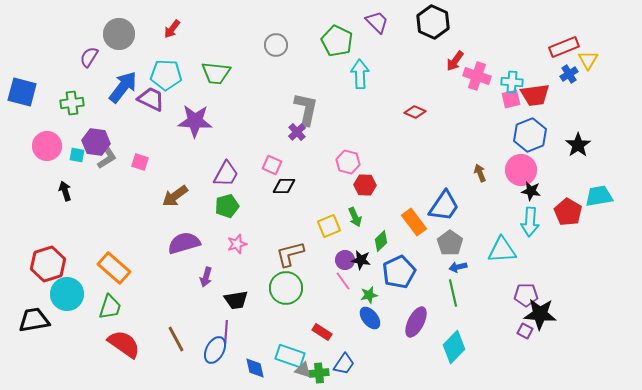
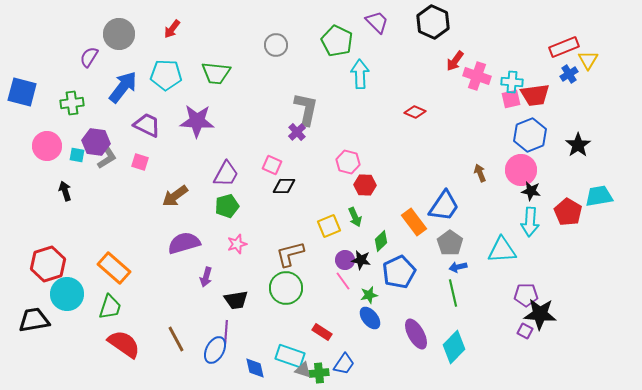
purple trapezoid at (151, 99): moved 4 px left, 26 px down
purple star at (195, 121): moved 2 px right
purple ellipse at (416, 322): moved 12 px down; rotated 56 degrees counterclockwise
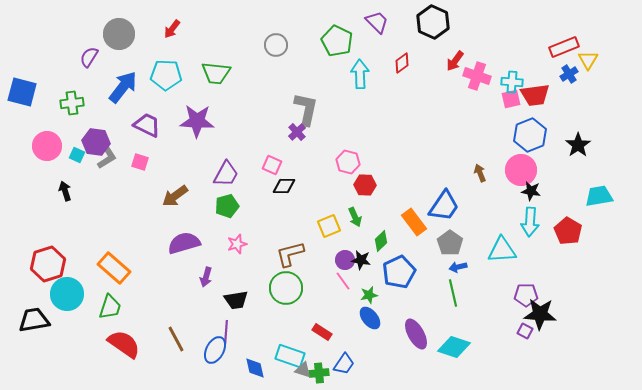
red diamond at (415, 112): moved 13 px left, 49 px up; rotated 60 degrees counterclockwise
cyan square at (77, 155): rotated 14 degrees clockwise
red pentagon at (568, 212): moved 19 px down
cyan diamond at (454, 347): rotated 64 degrees clockwise
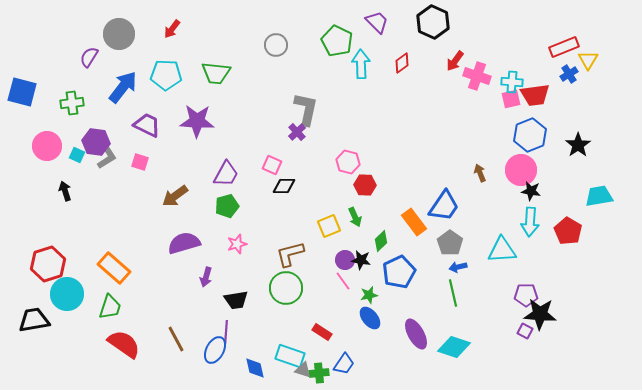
cyan arrow at (360, 74): moved 1 px right, 10 px up
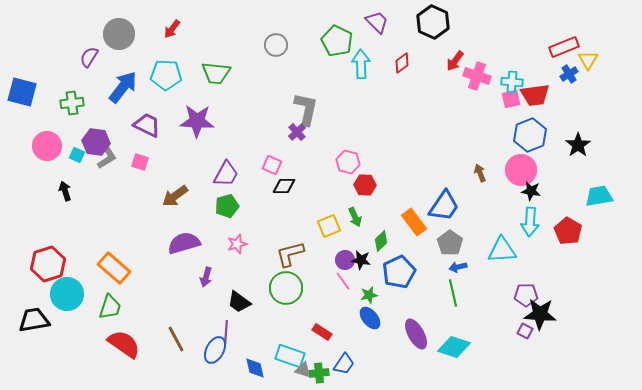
black trapezoid at (236, 300): moved 3 px right, 2 px down; rotated 45 degrees clockwise
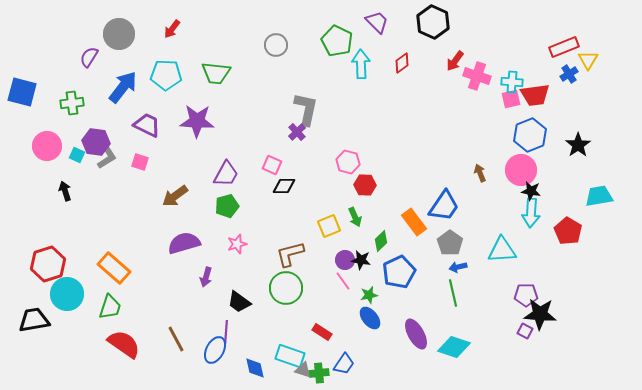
cyan arrow at (530, 222): moved 1 px right, 9 px up
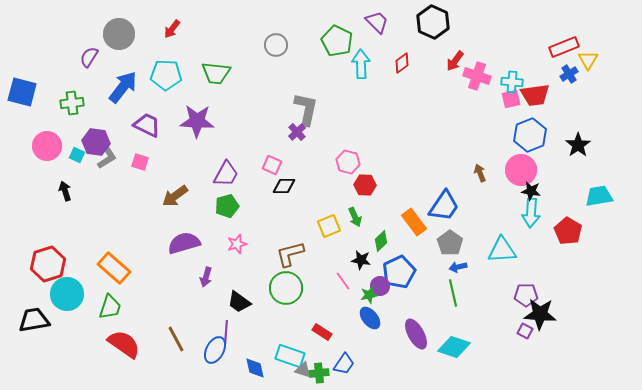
purple circle at (345, 260): moved 35 px right, 26 px down
